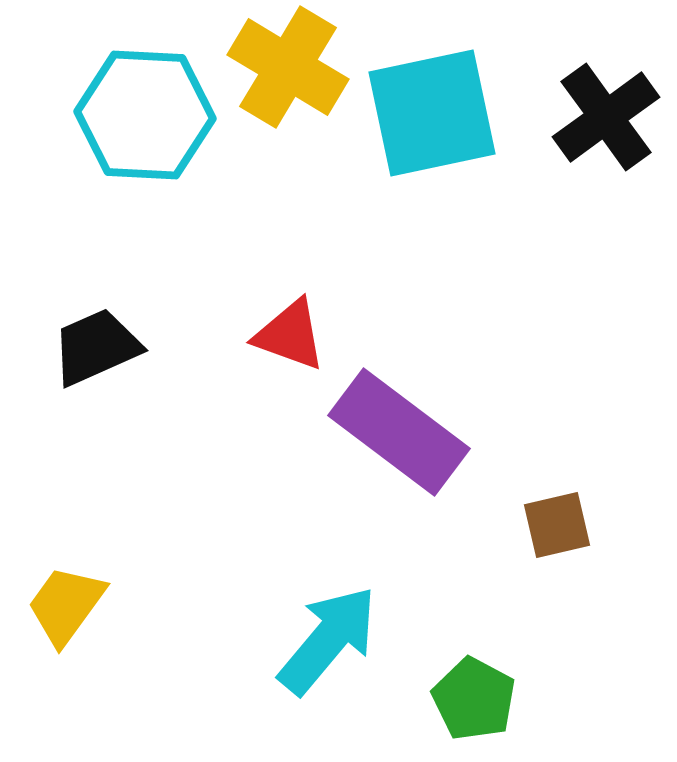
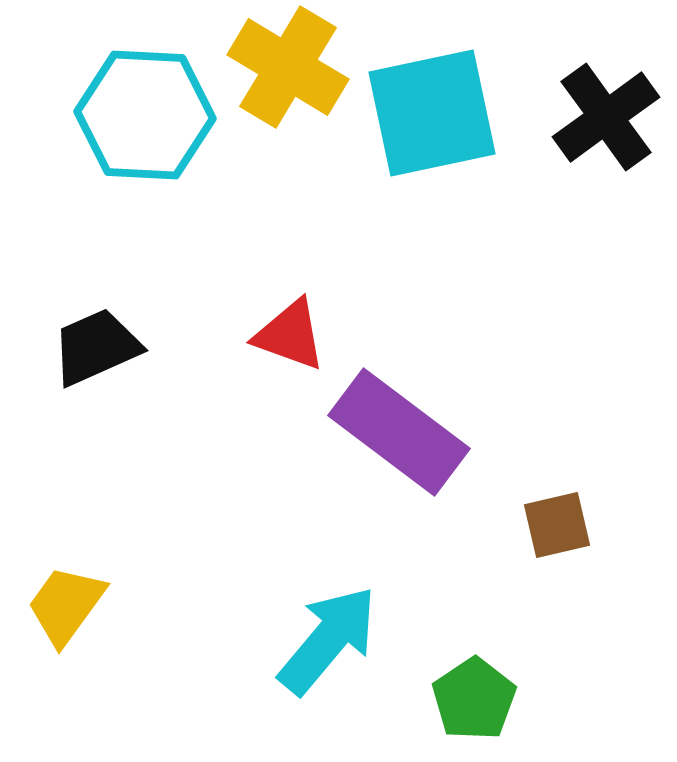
green pentagon: rotated 10 degrees clockwise
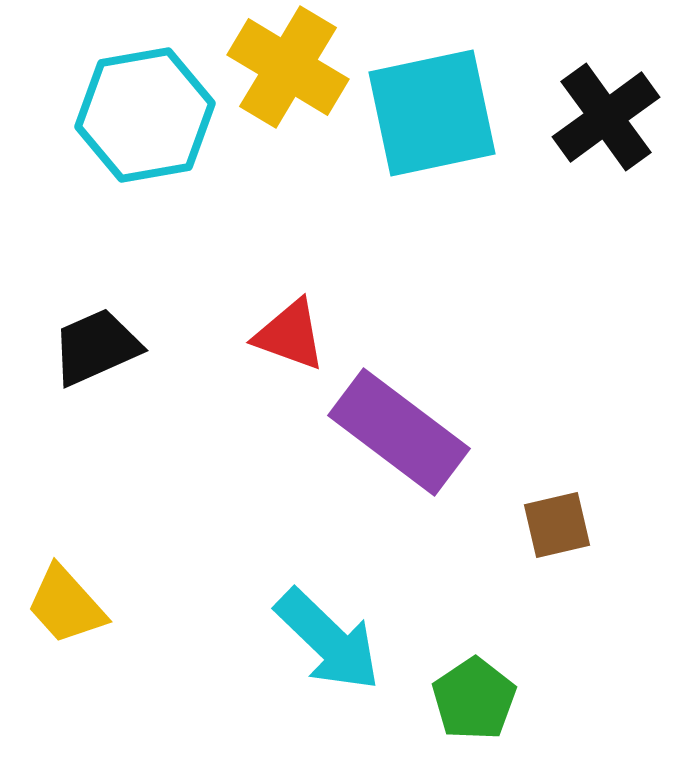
cyan hexagon: rotated 13 degrees counterclockwise
yellow trapezoid: rotated 78 degrees counterclockwise
cyan arrow: rotated 94 degrees clockwise
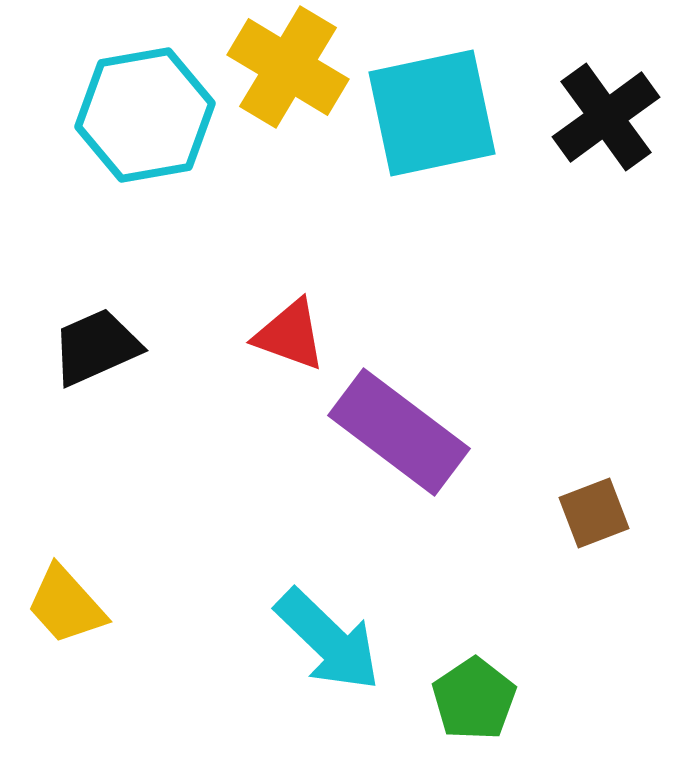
brown square: moved 37 px right, 12 px up; rotated 8 degrees counterclockwise
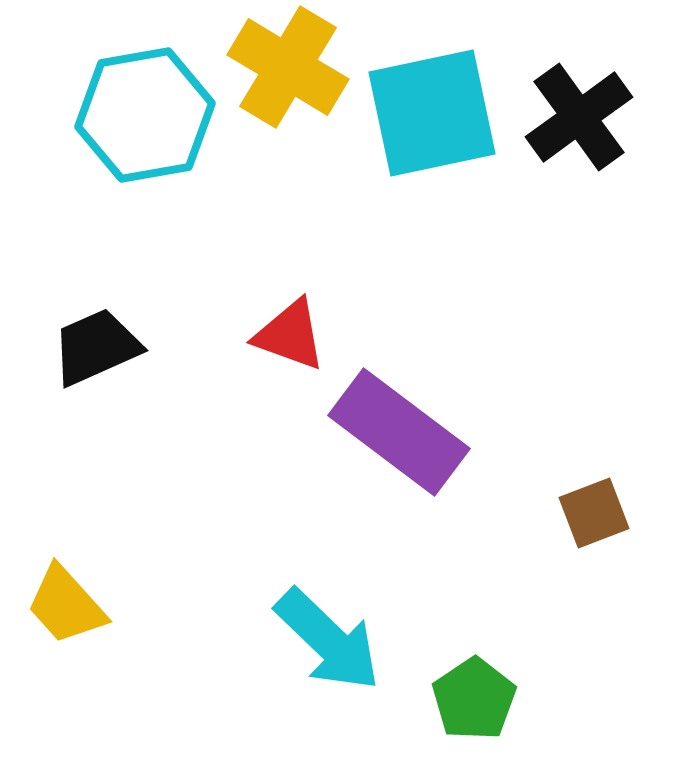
black cross: moved 27 px left
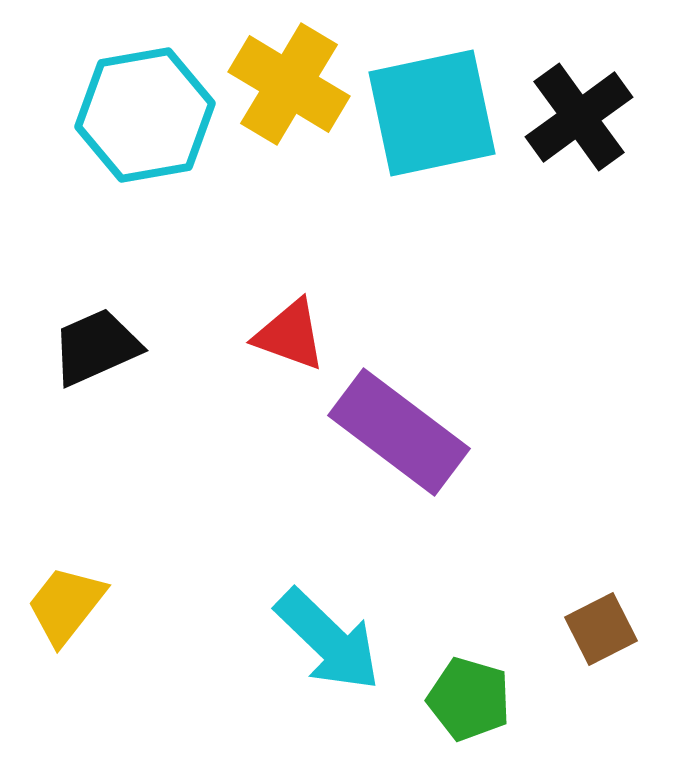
yellow cross: moved 1 px right, 17 px down
brown square: moved 7 px right, 116 px down; rotated 6 degrees counterclockwise
yellow trapezoid: rotated 80 degrees clockwise
green pentagon: moved 5 px left; rotated 22 degrees counterclockwise
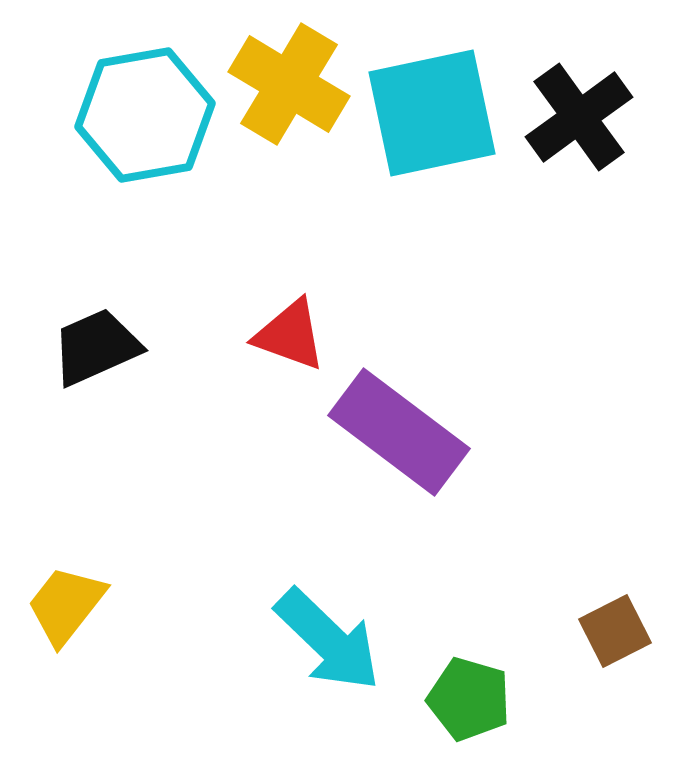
brown square: moved 14 px right, 2 px down
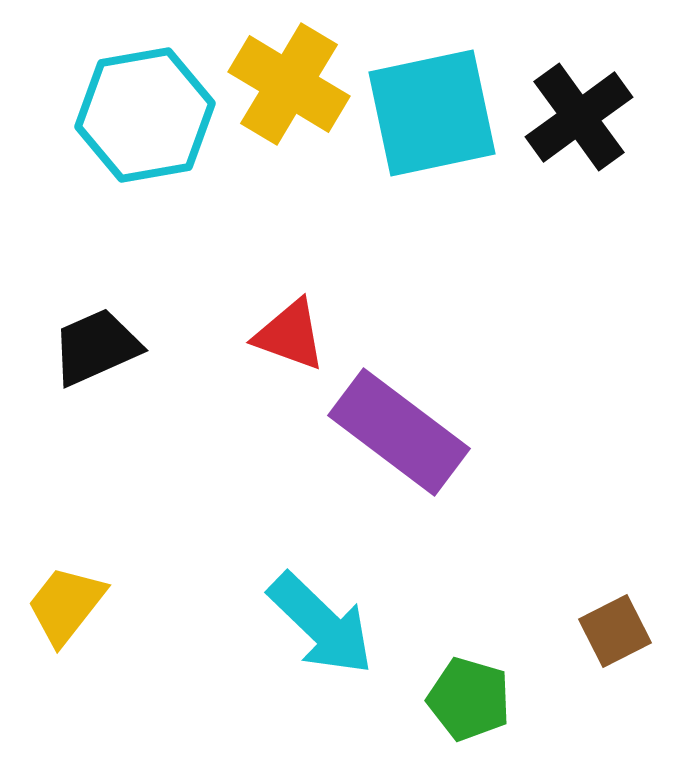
cyan arrow: moved 7 px left, 16 px up
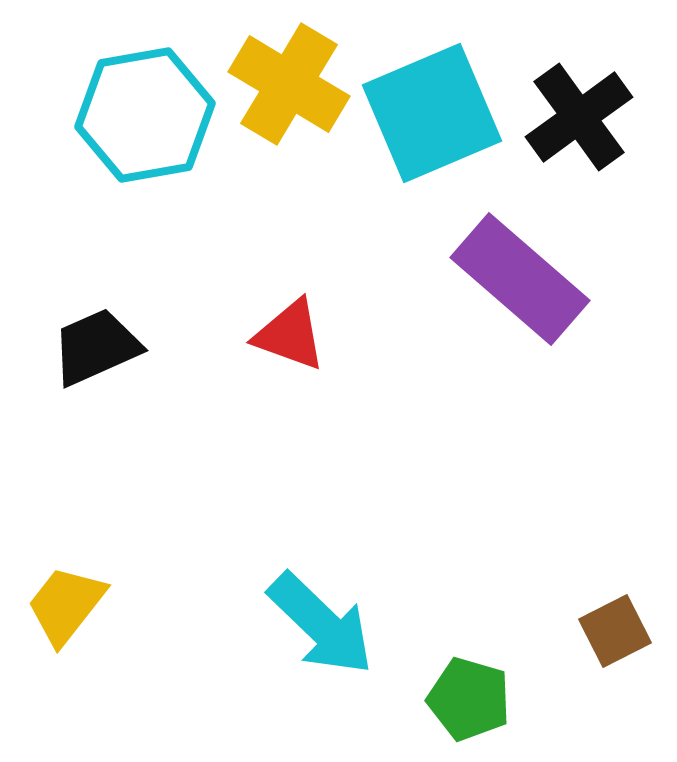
cyan square: rotated 11 degrees counterclockwise
purple rectangle: moved 121 px right, 153 px up; rotated 4 degrees clockwise
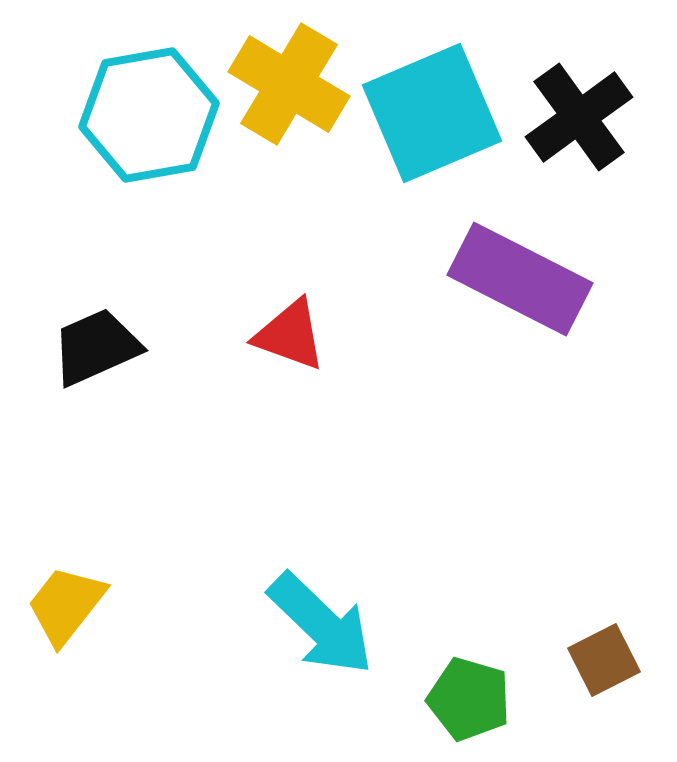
cyan hexagon: moved 4 px right
purple rectangle: rotated 14 degrees counterclockwise
brown square: moved 11 px left, 29 px down
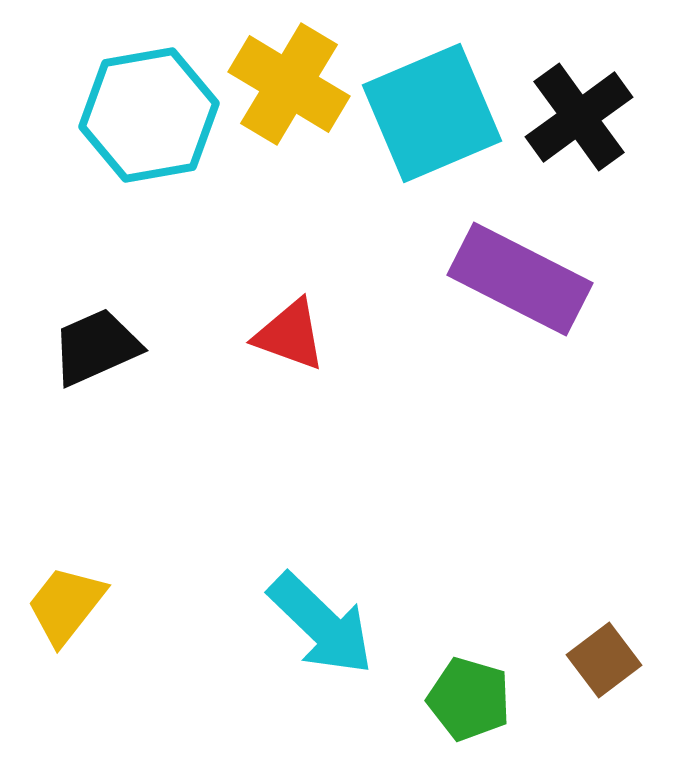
brown square: rotated 10 degrees counterclockwise
